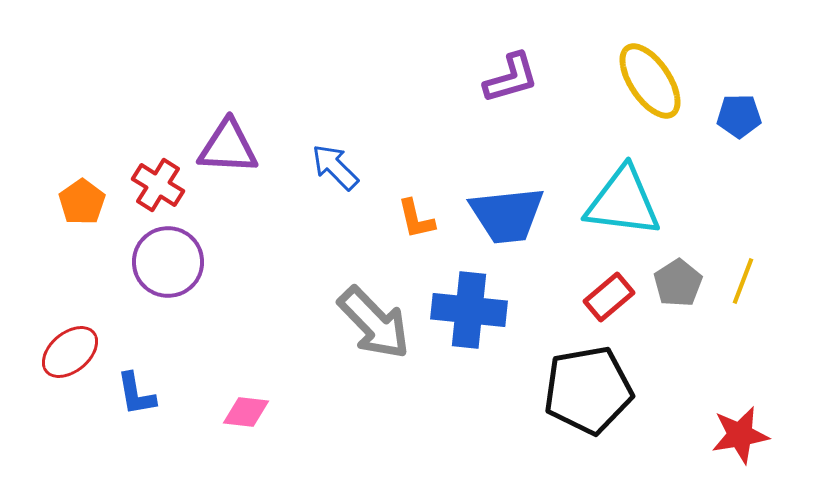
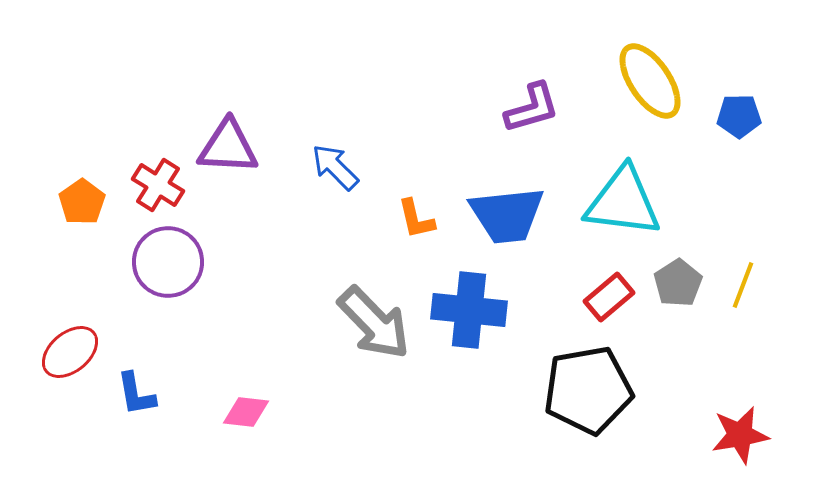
purple L-shape: moved 21 px right, 30 px down
yellow line: moved 4 px down
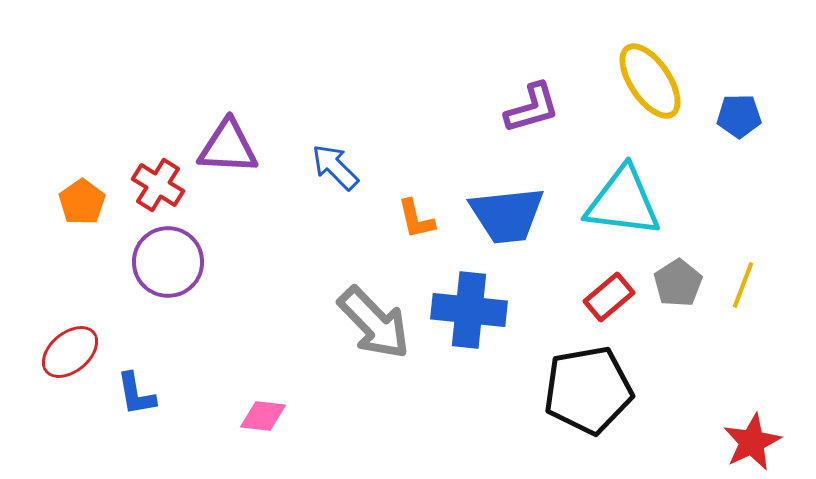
pink diamond: moved 17 px right, 4 px down
red star: moved 12 px right, 7 px down; rotated 16 degrees counterclockwise
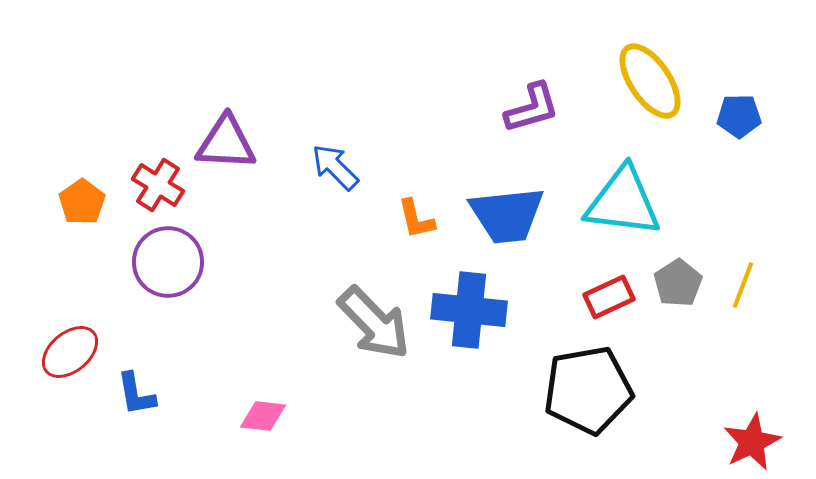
purple triangle: moved 2 px left, 4 px up
red rectangle: rotated 15 degrees clockwise
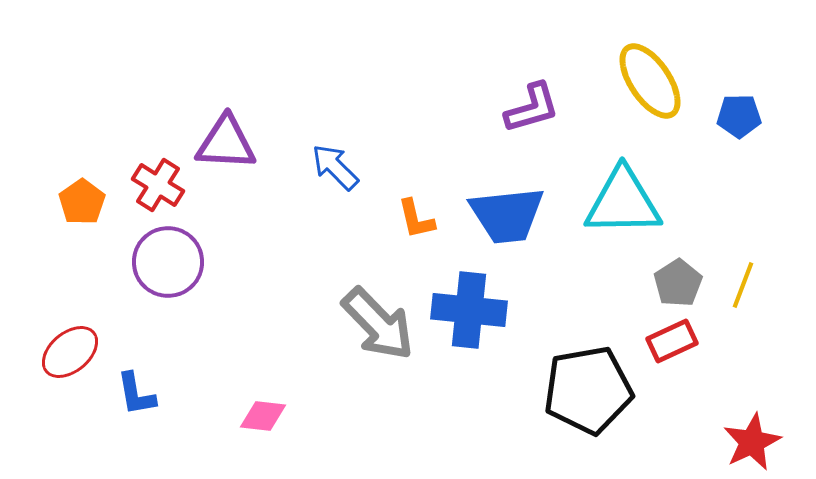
cyan triangle: rotated 8 degrees counterclockwise
red rectangle: moved 63 px right, 44 px down
gray arrow: moved 4 px right, 1 px down
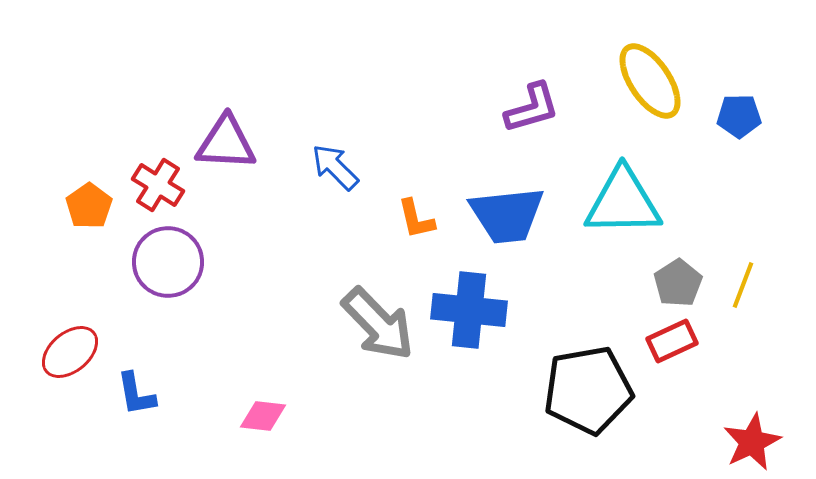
orange pentagon: moved 7 px right, 4 px down
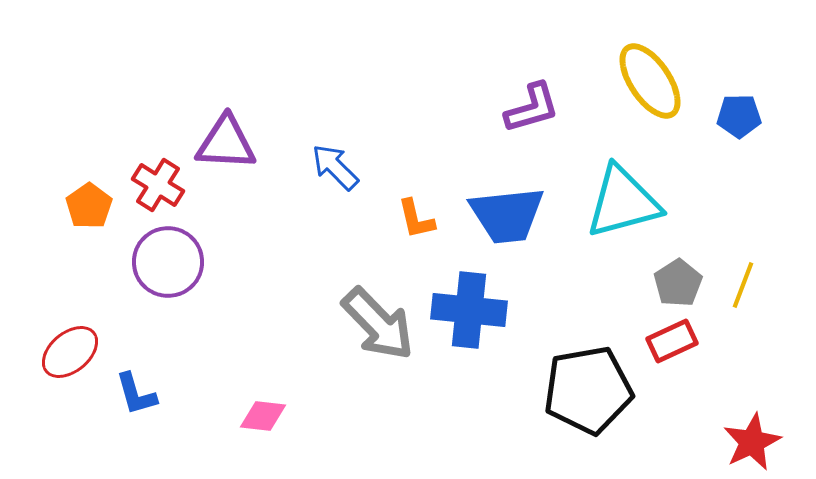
cyan triangle: rotated 14 degrees counterclockwise
blue L-shape: rotated 6 degrees counterclockwise
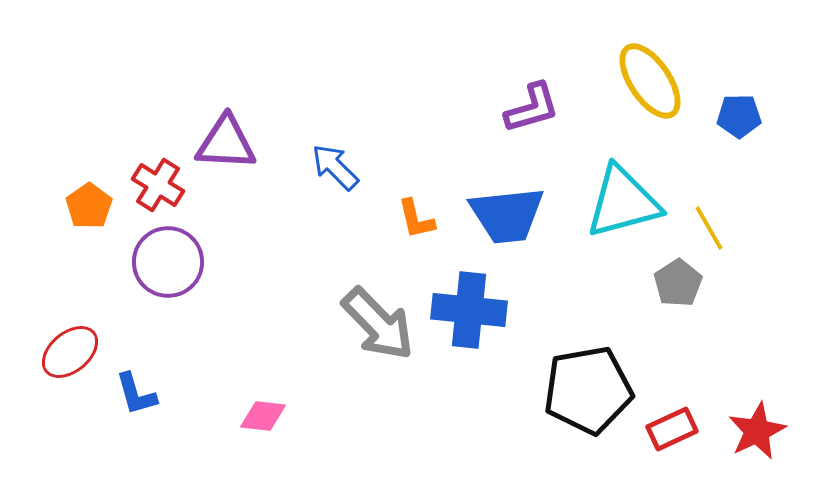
yellow line: moved 34 px left, 57 px up; rotated 51 degrees counterclockwise
red rectangle: moved 88 px down
red star: moved 5 px right, 11 px up
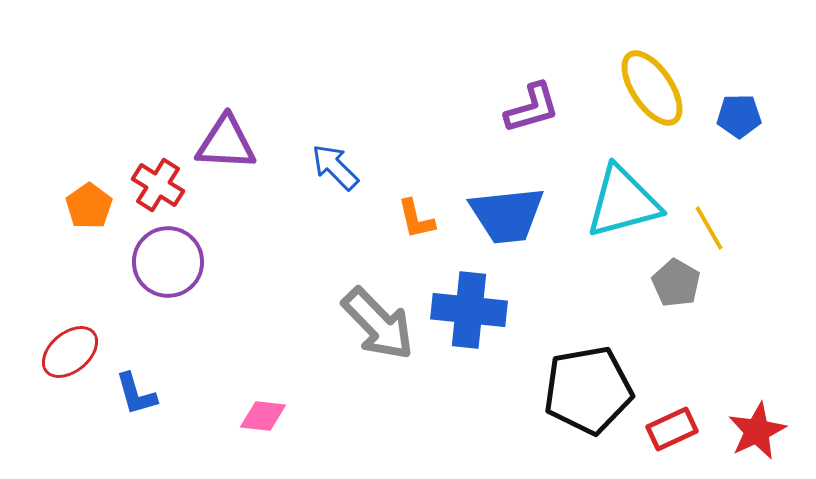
yellow ellipse: moved 2 px right, 7 px down
gray pentagon: moved 2 px left; rotated 9 degrees counterclockwise
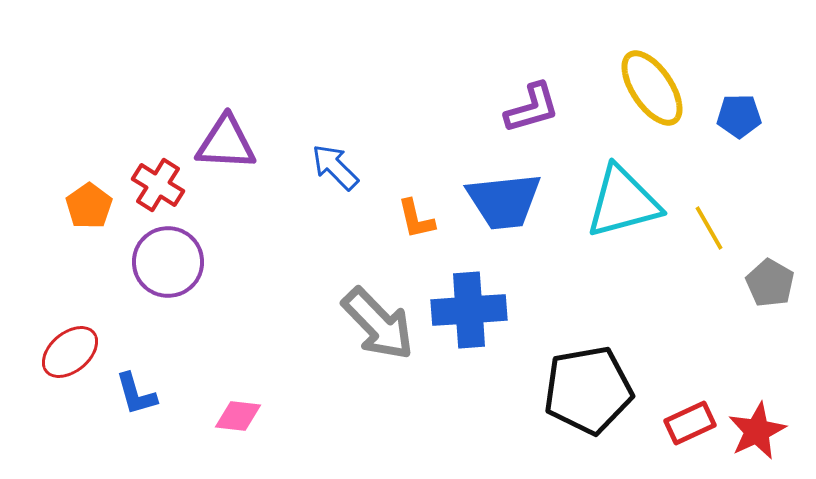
blue trapezoid: moved 3 px left, 14 px up
gray pentagon: moved 94 px right
blue cross: rotated 10 degrees counterclockwise
pink diamond: moved 25 px left
red rectangle: moved 18 px right, 6 px up
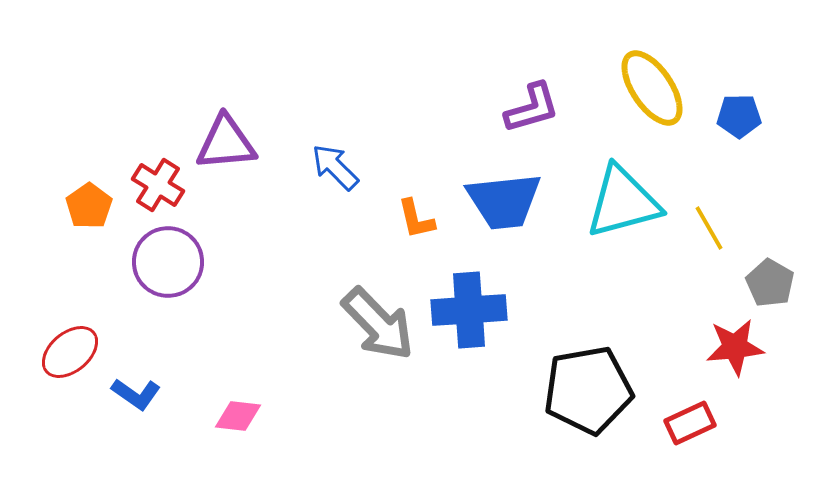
purple triangle: rotated 8 degrees counterclockwise
blue L-shape: rotated 39 degrees counterclockwise
red star: moved 22 px left, 84 px up; rotated 20 degrees clockwise
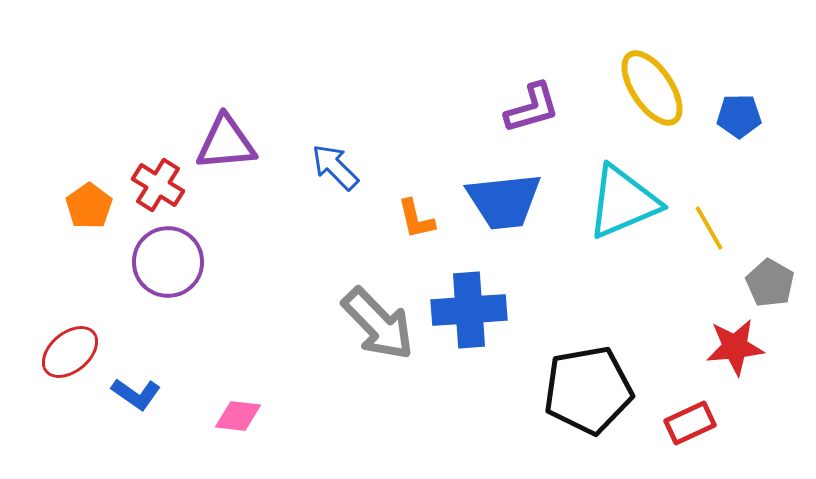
cyan triangle: rotated 8 degrees counterclockwise
